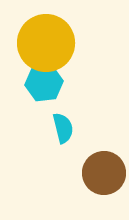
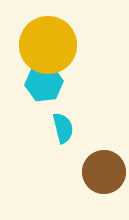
yellow circle: moved 2 px right, 2 px down
brown circle: moved 1 px up
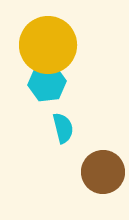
cyan hexagon: moved 3 px right
brown circle: moved 1 px left
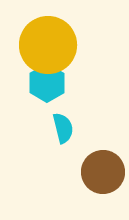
cyan hexagon: rotated 24 degrees counterclockwise
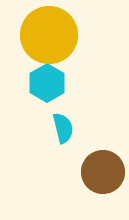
yellow circle: moved 1 px right, 10 px up
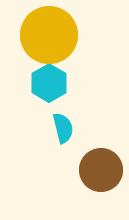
cyan hexagon: moved 2 px right
brown circle: moved 2 px left, 2 px up
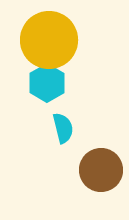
yellow circle: moved 5 px down
cyan hexagon: moved 2 px left
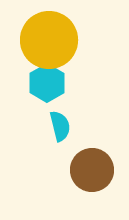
cyan semicircle: moved 3 px left, 2 px up
brown circle: moved 9 px left
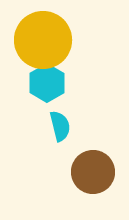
yellow circle: moved 6 px left
brown circle: moved 1 px right, 2 px down
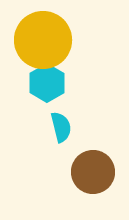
cyan semicircle: moved 1 px right, 1 px down
